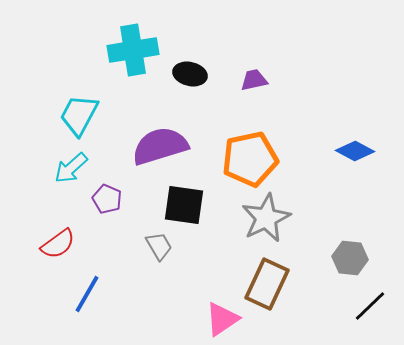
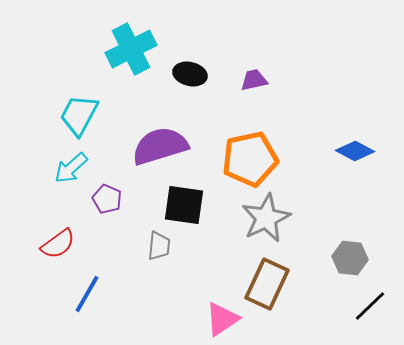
cyan cross: moved 2 px left, 1 px up; rotated 18 degrees counterclockwise
gray trapezoid: rotated 36 degrees clockwise
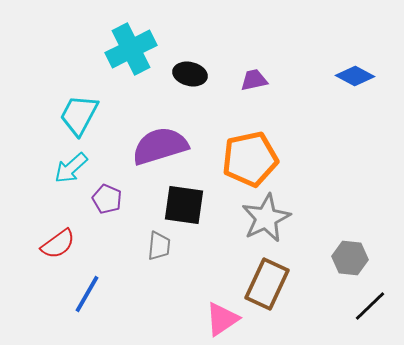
blue diamond: moved 75 px up
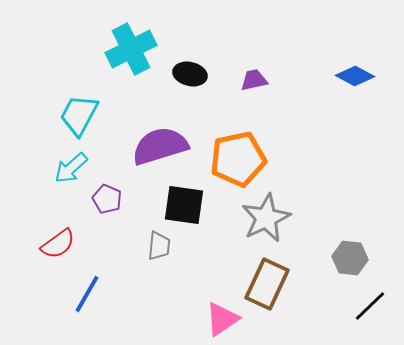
orange pentagon: moved 12 px left
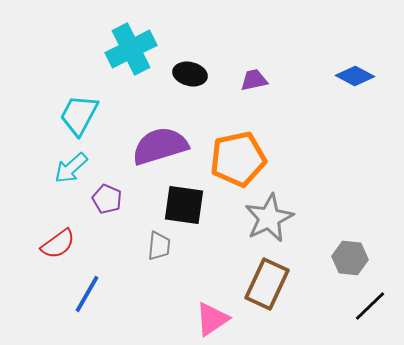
gray star: moved 3 px right
pink triangle: moved 10 px left
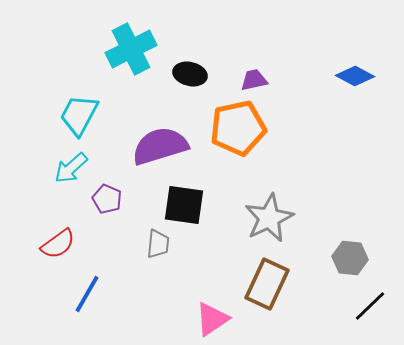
orange pentagon: moved 31 px up
gray trapezoid: moved 1 px left, 2 px up
